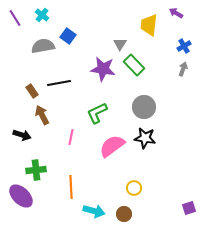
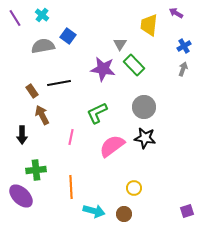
black arrow: rotated 72 degrees clockwise
purple square: moved 2 px left, 3 px down
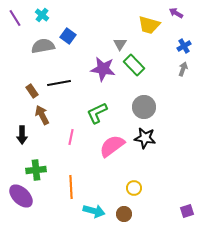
yellow trapezoid: rotated 80 degrees counterclockwise
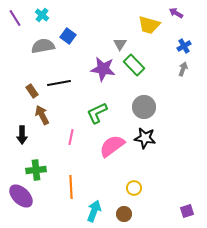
cyan arrow: rotated 85 degrees counterclockwise
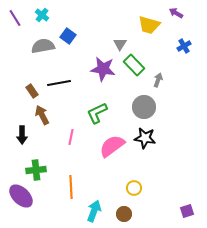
gray arrow: moved 25 px left, 11 px down
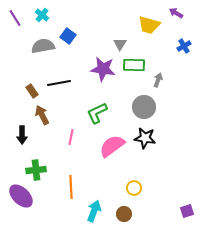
green rectangle: rotated 45 degrees counterclockwise
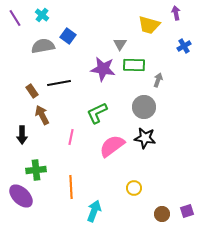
purple arrow: rotated 48 degrees clockwise
brown circle: moved 38 px right
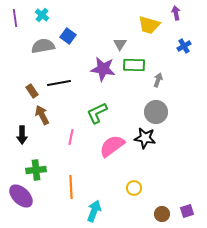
purple line: rotated 24 degrees clockwise
gray circle: moved 12 px right, 5 px down
